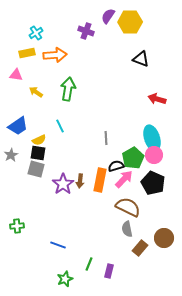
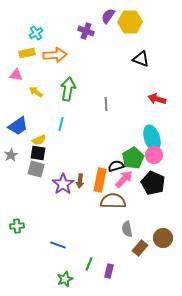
cyan line: moved 1 px right, 2 px up; rotated 40 degrees clockwise
gray line: moved 34 px up
brown semicircle: moved 15 px left, 6 px up; rotated 25 degrees counterclockwise
brown circle: moved 1 px left
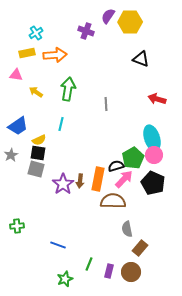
orange rectangle: moved 2 px left, 1 px up
brown circle: moved 32 px left, 34 px down
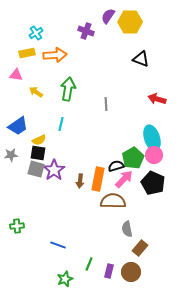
gray star: rotated 24 degrees clockwise
purple star: moved 9 px left, 14 px up
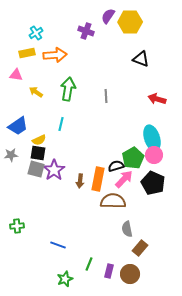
gray line: moved 8 px up
brown circle: moved 1 px left, 2 px down
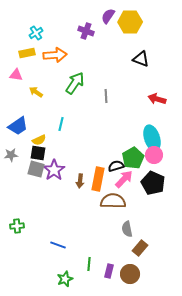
green arrow: moved 7 px right, 6 px up; rotated 25 degrees clockwise
green line: rotated 16 degrees counterclockwise
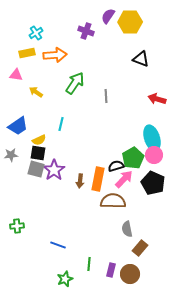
purple rectangle: moved 2 px right, 1 px up
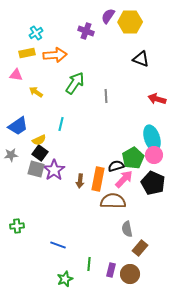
black square: moved 2 px right; rotated 28 degrees clockwise
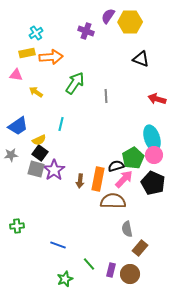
orange arrow: moved 4 px left, 2 px down
green line: rotated 48 degrees counterclockwise
